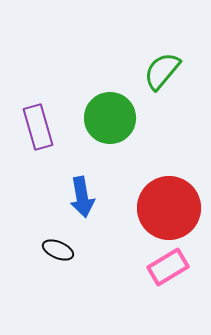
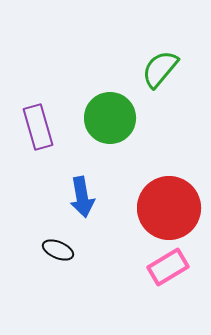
green semicircle: moved 2 px left, 2 px up
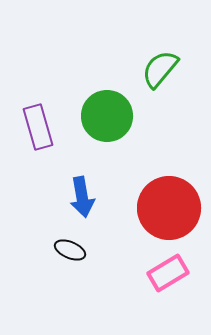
green circle: moved 3 px left, 2 px up
black ellipse: moved 12 px right
pink rectangle: moved 6 px down
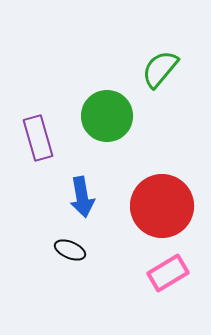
purple rectangle: moved 11 px down
red circle: moved 7 px left, 2 px up
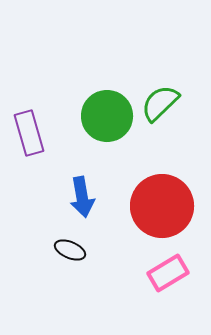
green semicircle: moved 34 px down; rotated 6 degrees clockwise
purple rectangle: moved 9 px left, 5 px up
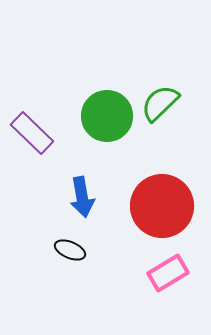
purple rectangle: moved 3 px right; rotated 30 degrees counterclockwise
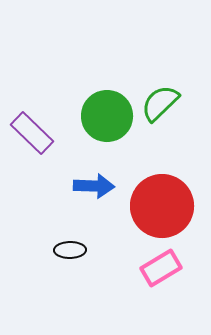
blue arrow: moved 12 px right, 11 px up; rotated 78 degrees counterclockwise
black ellipse: rotated 24 degrees counterclockwise
pink rectangle: moved 7 px left, 5 px up
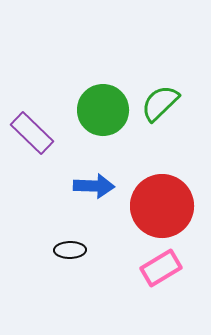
green circle: moved 4 px left, 6 px up
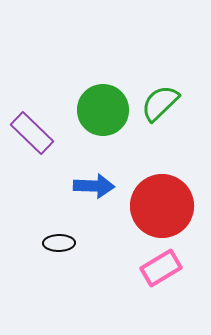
black ellipse: moved 11 px left, 7 px up
